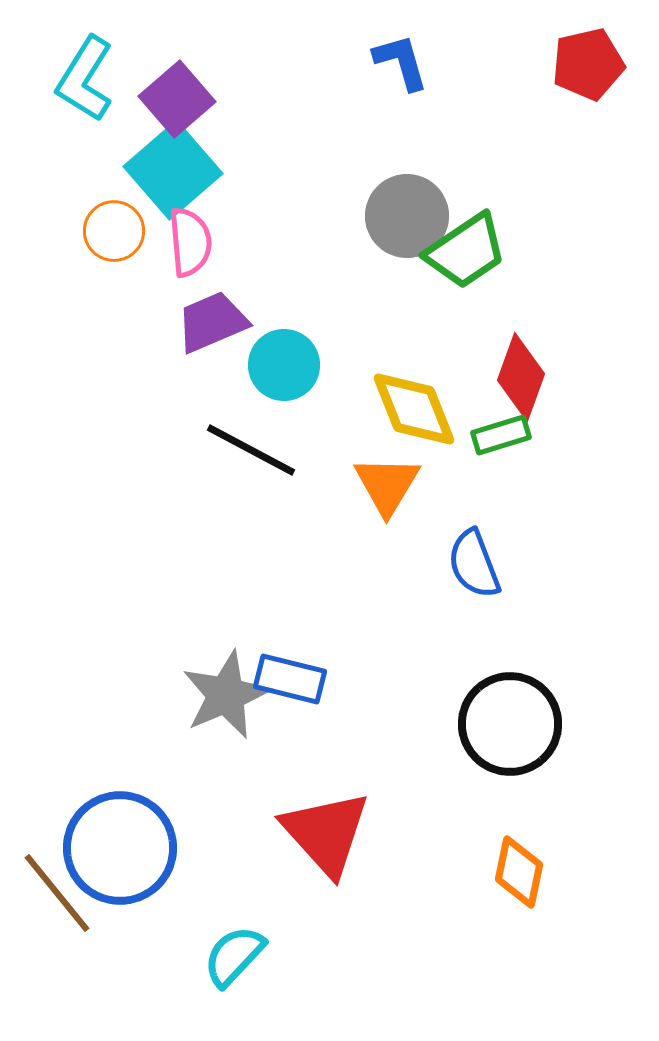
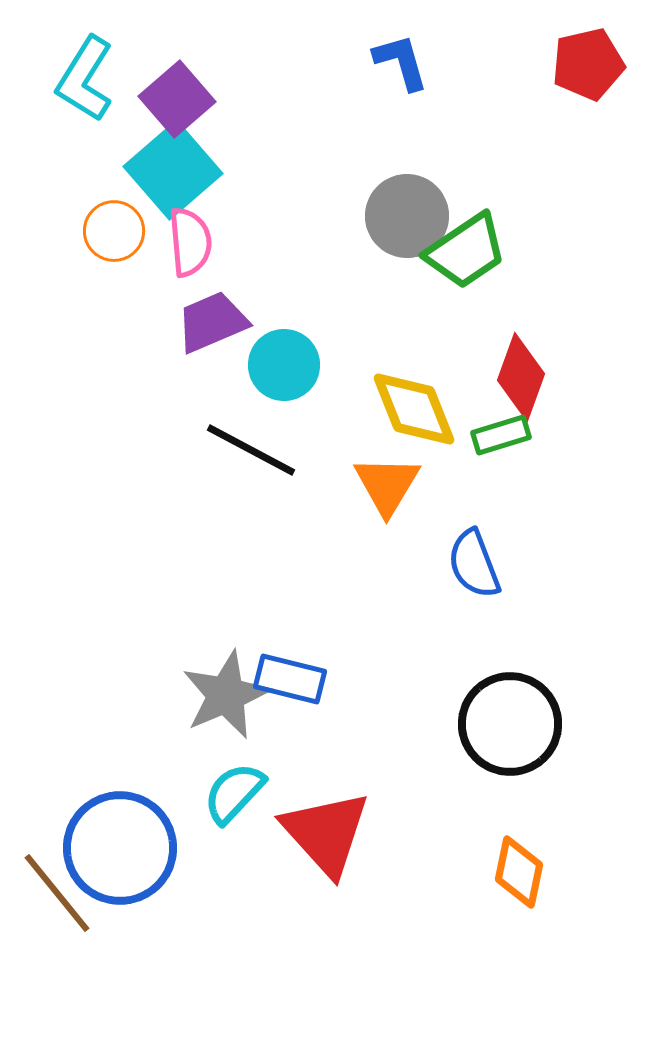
cyan semicircle: moved 163 px up
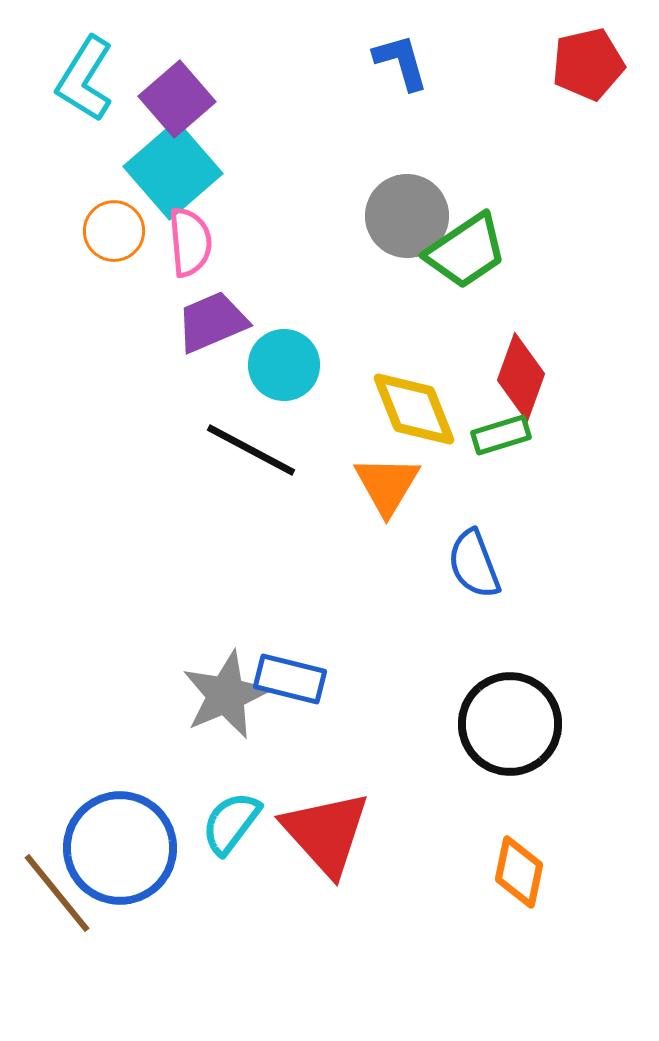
cyan semicircle: moved 3 px left, 30 px down; rotated 6 degrees counterclockwise
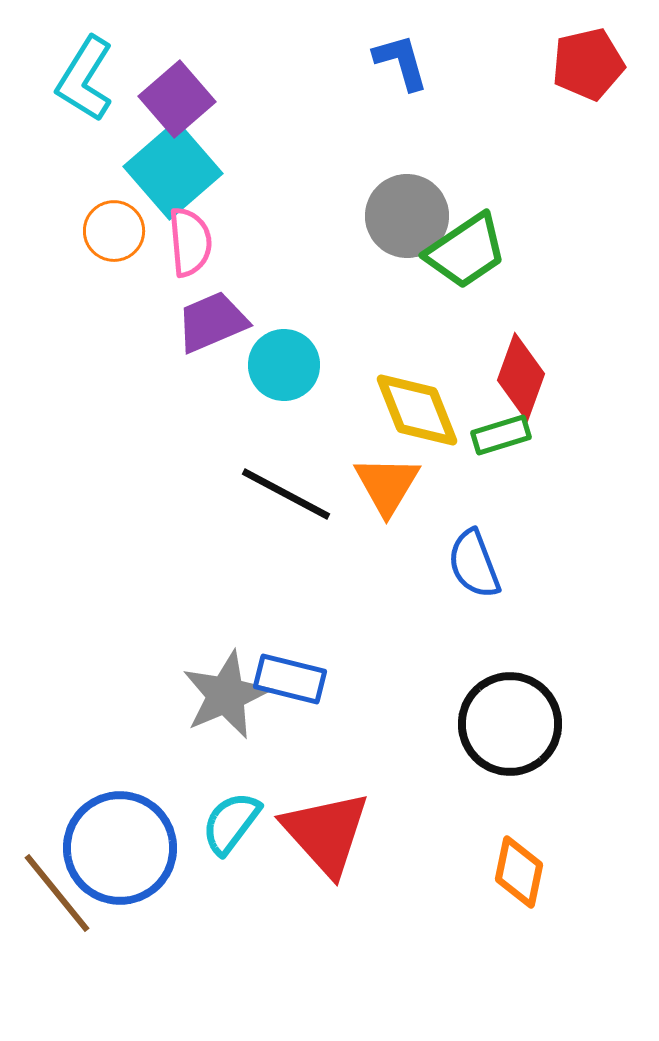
yellow diamond: moved 3 px right, 1 px down
black line: moved 35 px right, 44 px down
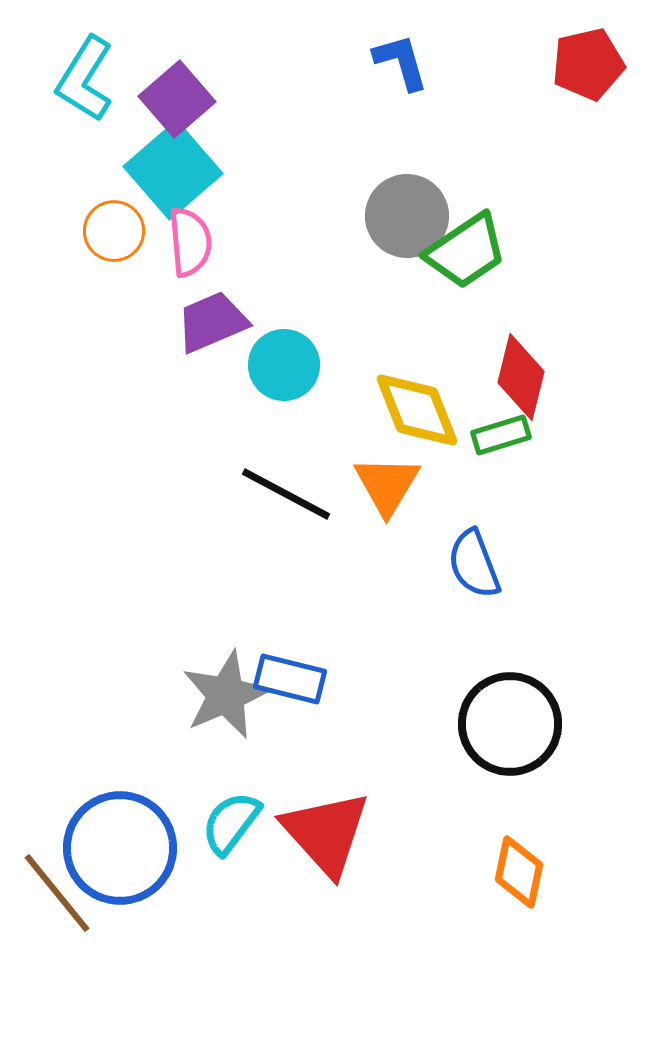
red diamond: rotated 6 degrees counterclockwise
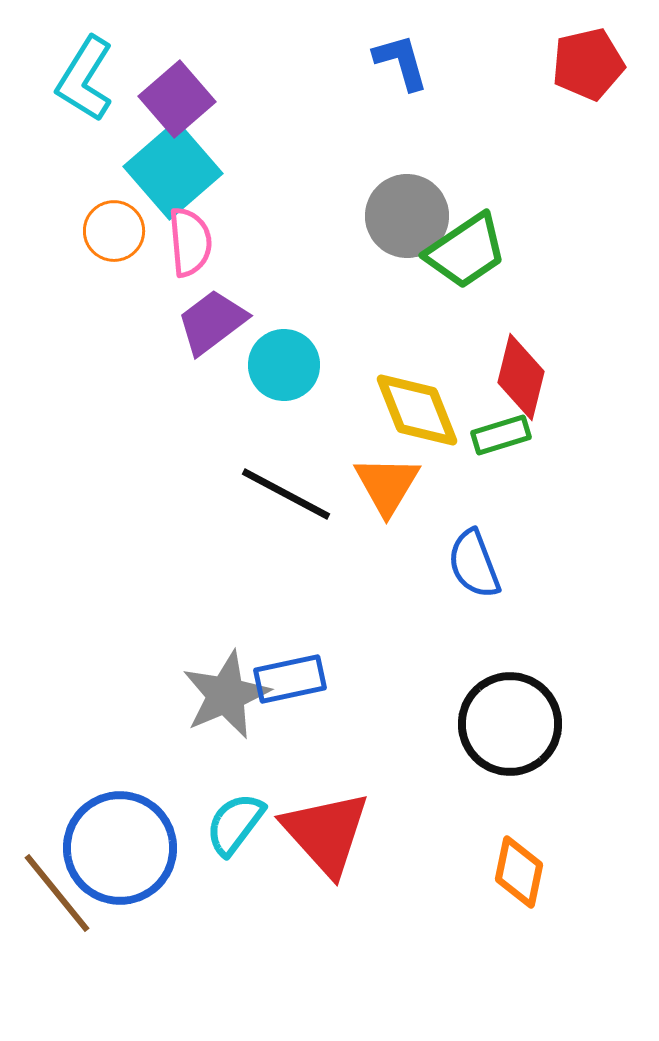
purple trapezoid: rotated 14 degrees counterclockwise
blue rectangle: rotated 26 degrees counterclockwise
cyan semicircle: moved 4 px right, 1 px down
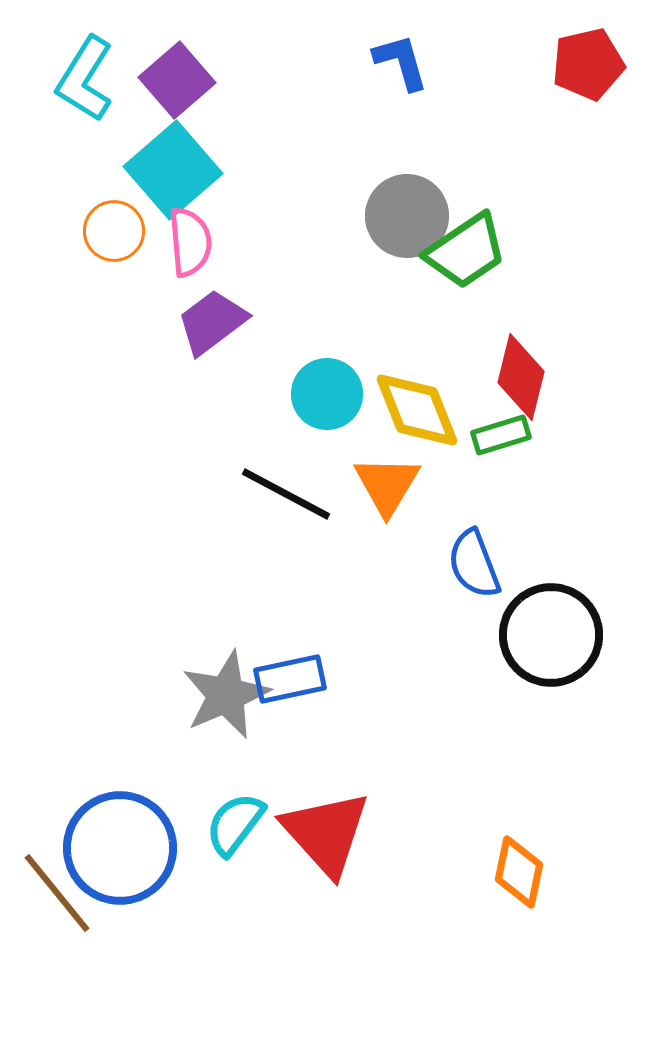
purple square: moved 19 px up
cyan circle: moved 43 px right, 29 px down
black circle: moved 41 px right, 89 px up
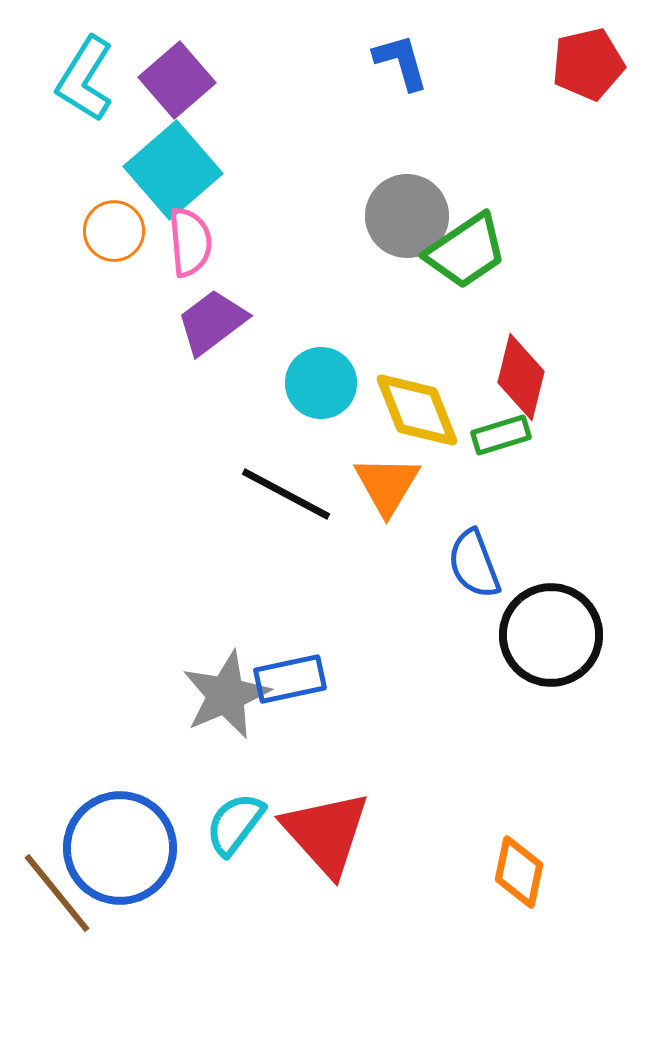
cyan circle: moved 6 px left, 11 px up
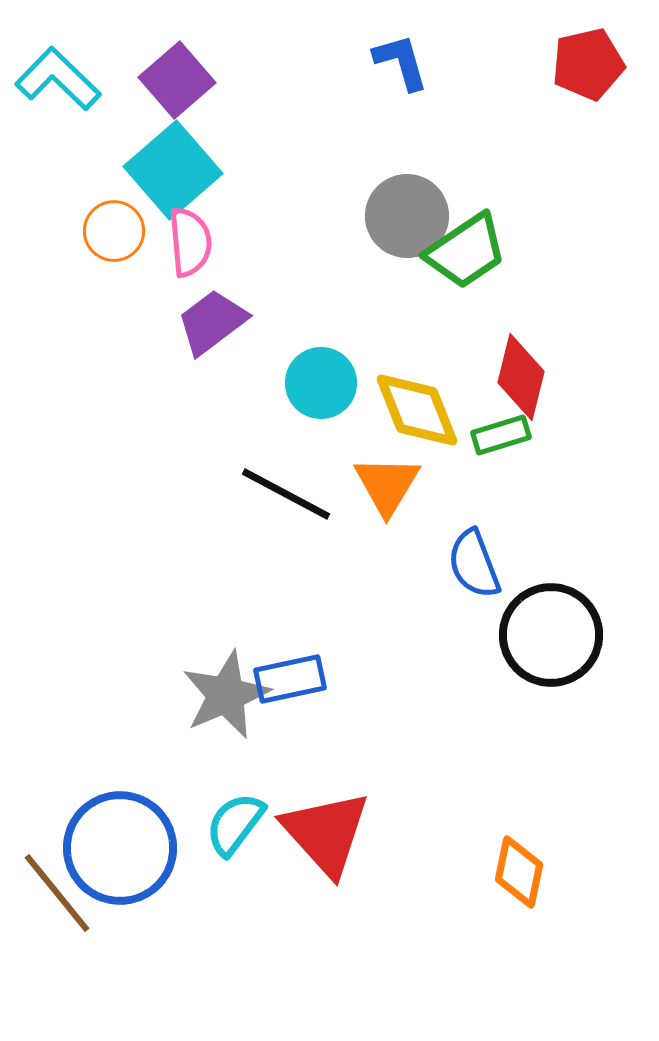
cyan L-shape: moved 27 px left; rotated 102 degrees clockwise
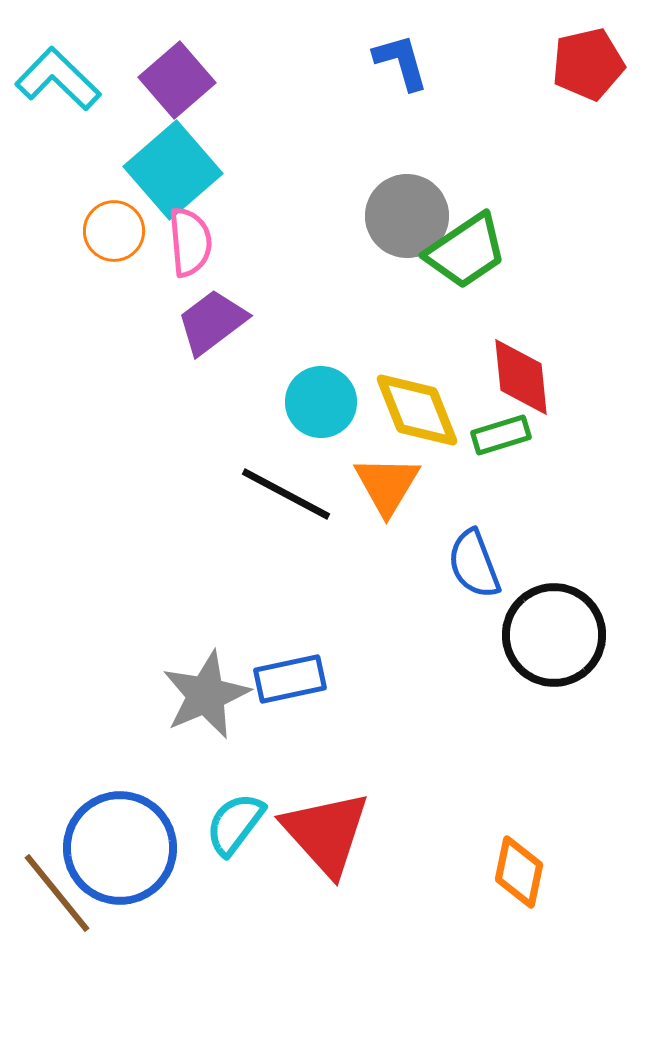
red diamond: rotated 20 degrees counterclockwise
cyan circle: moved 19 px down
black circle: moved 3 px right
gray star: moved 20 px left
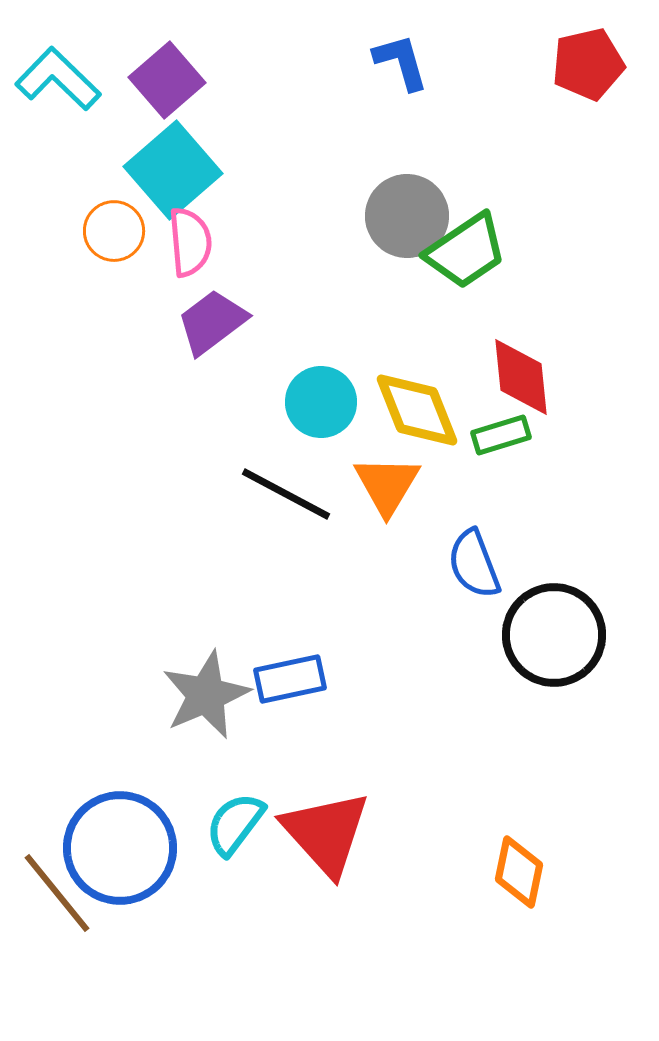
purple square: moved 10 px left
